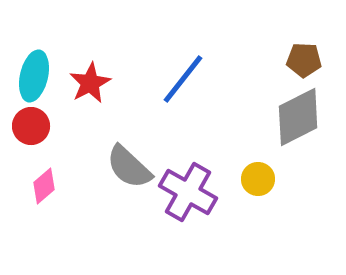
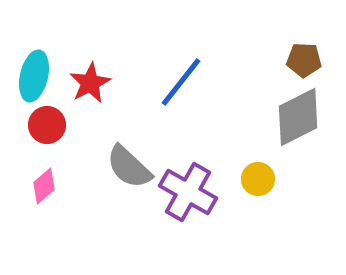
blue line: moved 2 px left, 3 px down
red circle: moved 16 px right, 1 px up
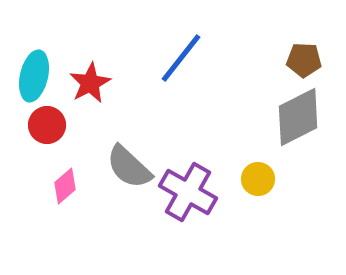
blue line: moved 24 px up
pink diamond: moved 21 px right
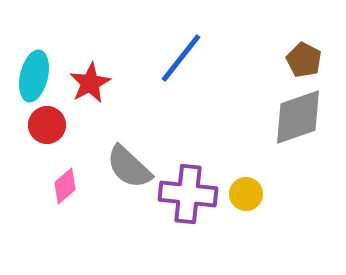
brown pentagon: rotated 24 degrees clockwise
gray diamond: rotated 8 degrees clockwise
yellow circle: moved 12 px left, 15 px down
purple cross: moved 2 px down; rotated 24 degrees counterclockwise
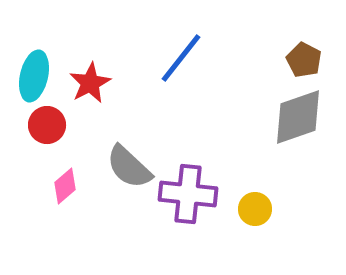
yellow circle: moved 9 px right, 15 px down
